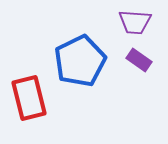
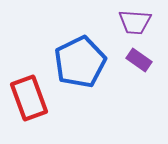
blue pentagon: moved 1 px down
red rectangle: rotated 6 degrees counterclockwise
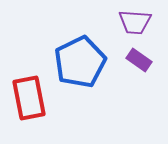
red rectangle: rotated 9 degrees clockwise
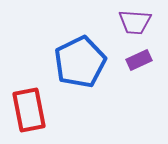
purple rectangle: rotated 60 degrees counterclockwise
red rectangle: moved 12 px down
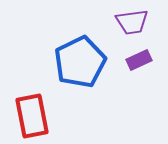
purple trapezoid: moved 3 px left; rotated 12 degrees counterclockwise
red rectangle: moved 3 px right, 6 px down
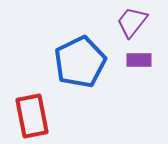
purple trapezoid: rotated 136 degrees clockwise
purple rectangle: rotated 25 degrees clockwise
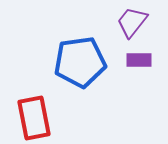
blue pentagon: rotated 18 degrees clockwise
red rectangle: moved 2 px right, 2 px down
